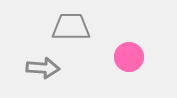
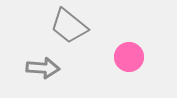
gray trapezoid: moved 2 px left, 1 px up; rotated 141 degrees counterclockwise
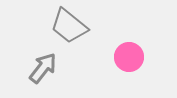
gray arrow: rotated 56 degrees counterclockwise
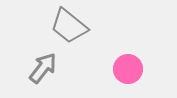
pink circle: moved 1 px left, 12 px down
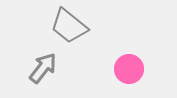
pink circle: moved 1 px right
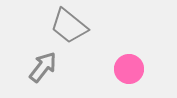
gray arrow: moved 1 px up
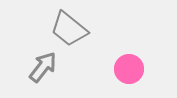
gray trapezoid: moved 3 px down
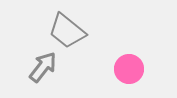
gray trapezoid: moved 2 px left, 2 px down
